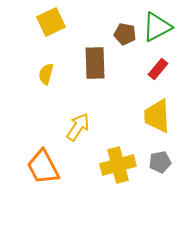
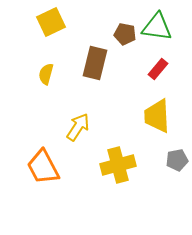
green triangle: rotated 36 degrees clockwise
brown rectangle: rotated 16 degrees clockwise
gray pentagon: moved 17 px right, 2 px up
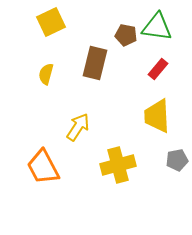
brown pentagon: moved 1 px right, 1 px down
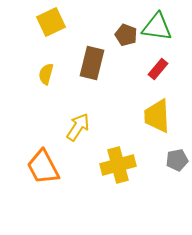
brown pentagon: rotated 10 degrees clockwise
brown rectangle: moved 3 px left
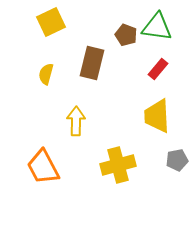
yellow arrow: moved 2 px left, 6 px up; rotated 32 degrees counterclockwise
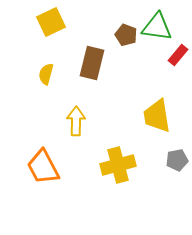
red rectangle: moved 20 px right, 14 px up
yellow trapezoid: rotated 6 degrees counterclockwise
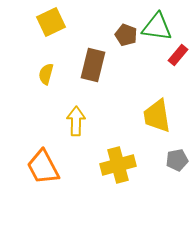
brown rectangle: moved 1 px right, 2 px down
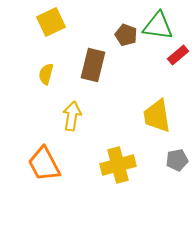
green triangle: moved 1 px right, 1 px up
red rectangle: rotated 10 degrees clockwise
yellow arrow: moved 4 px left, 5 px up; rotated 8 degrees clockwise
orange trapezoid: moved 1 px right, 3 px up
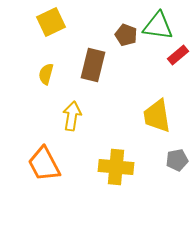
yellow cross: moved 2 px left, 2 px down; rotated 20 degrees clockwise
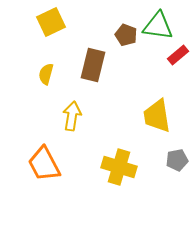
yellow cross: moved 3 px right; rotated 12 degrees clockwise
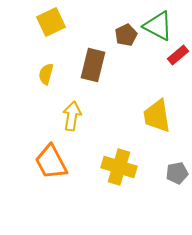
green triangle: rotated 20 degrees clockwise
brown pentagon: rotated 25 degrees clockwise
gray pentagon: moved 13 px down
orange trapezoid: moved 7 px right, 2 px up
